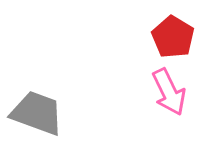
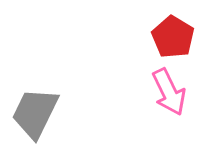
gray trapezoid: moved 2 px left; rotated 84 degrees counterclockwise
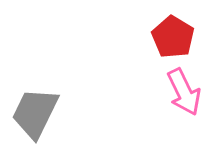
pink arrow: moved 15 px right
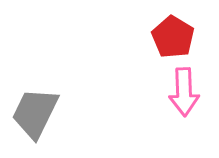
pink arrow: rotated 24 degrees clockwise
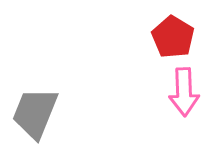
gray trapezoid: rotated 4 degrees counterclockwise
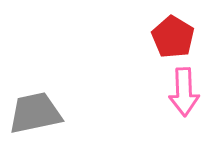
gray trapezoid: rotated 56 degrees clockwise
